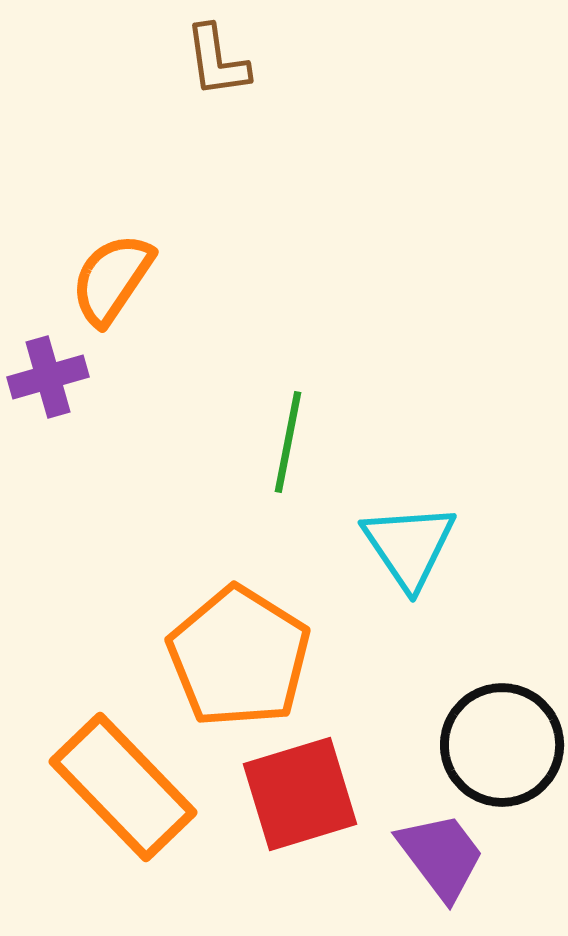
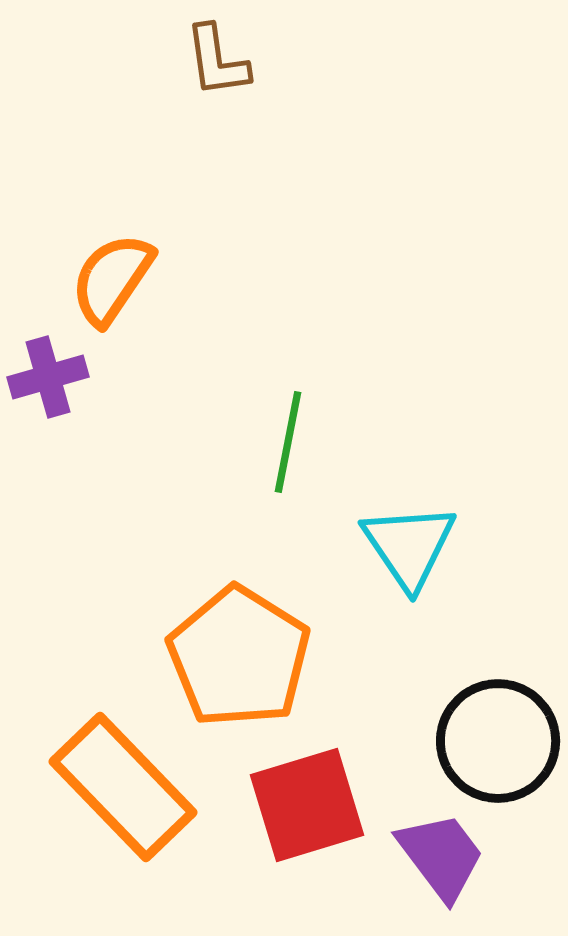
black circle: moved 4 px left, 4 px up
red square: moved 7 px right, 11 px down
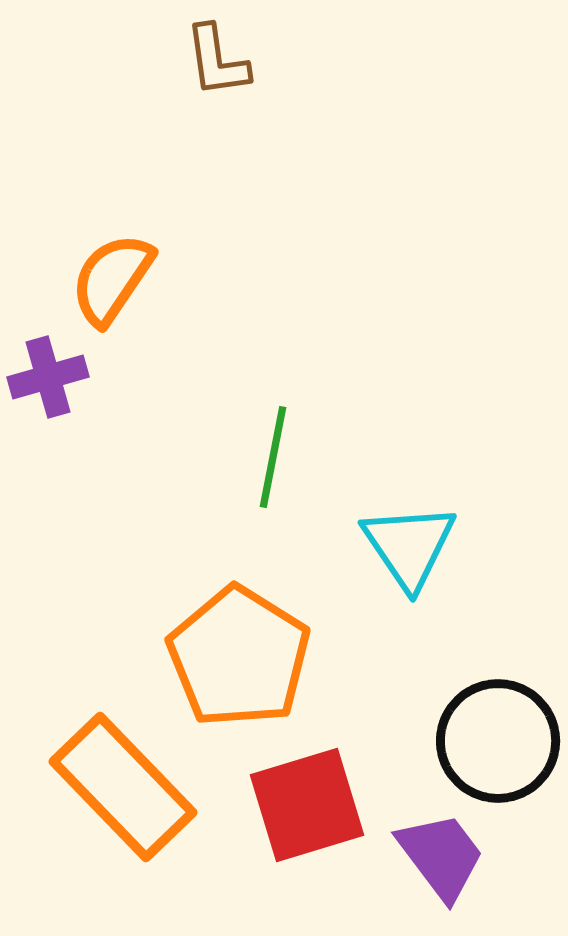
green line: moved 15 px left, 15 px down
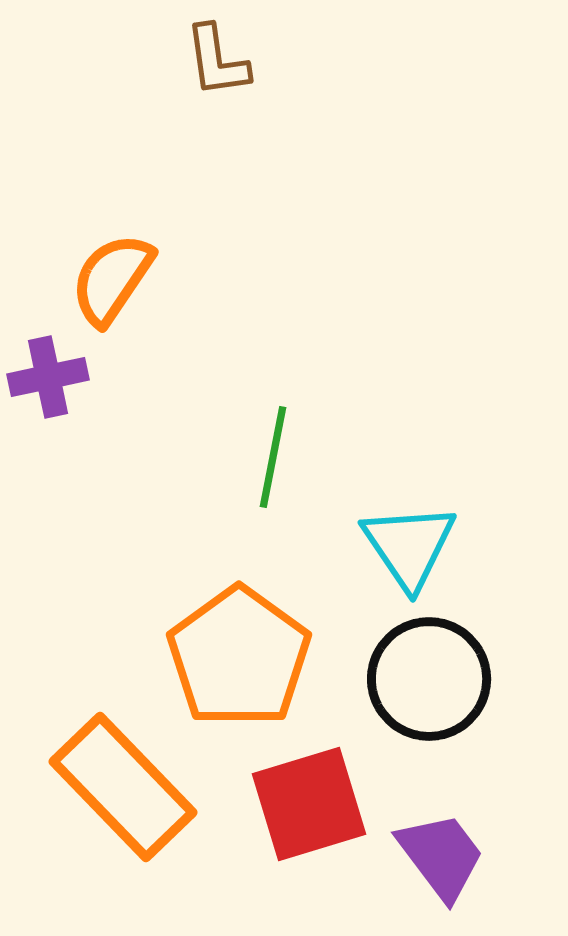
purple cross: rotated 4 degrees clockwise
orange pentagon: rotated 4 degrees clockwise
black circle: moved 69 px left, 62 px up
red square: moved 2 px right, 1 px up
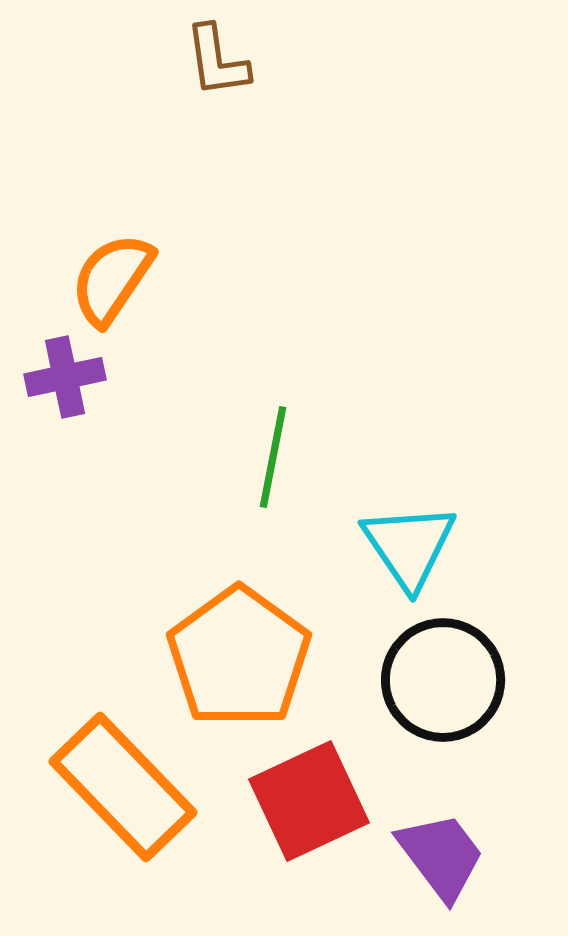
purple cross: moved 17 px right
black circle: moved 14 px right, 1 px down
red square: moved 3 px up; rotated 8 degrees counterclockwise
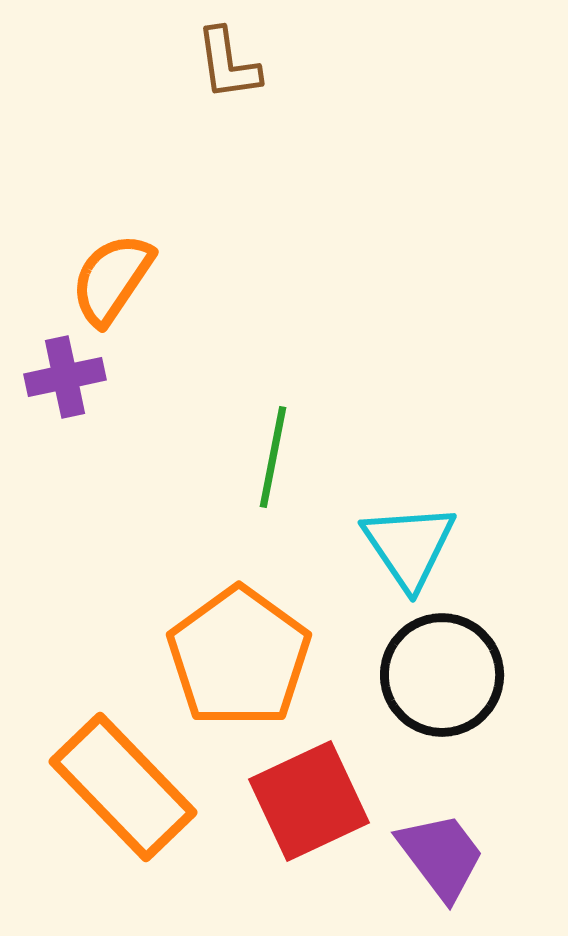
brown L-shape: moved 11 px right, 3 px down
black circle: moved 1 px left, 5 px up
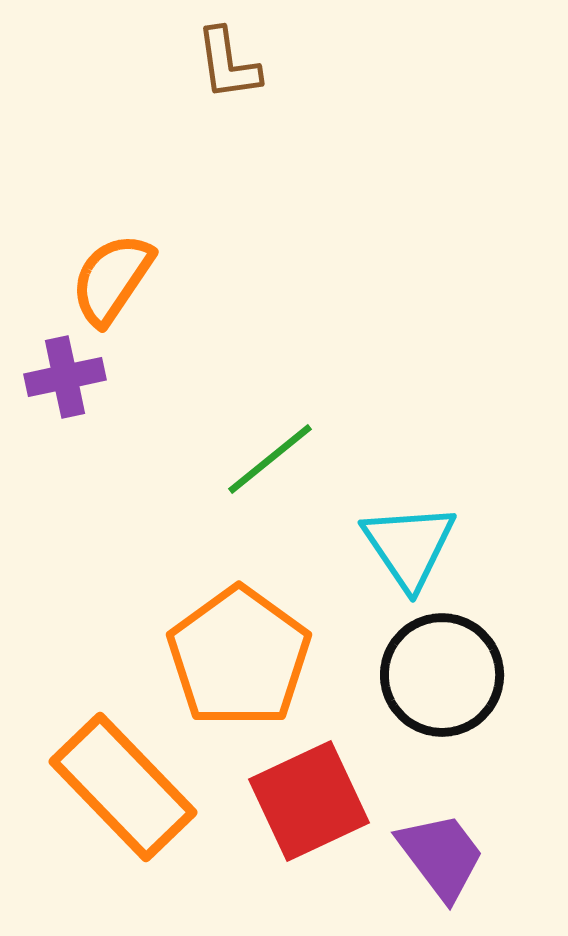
green line: moved 3 px left, 2 px down; rotated 40 degrees clockwise
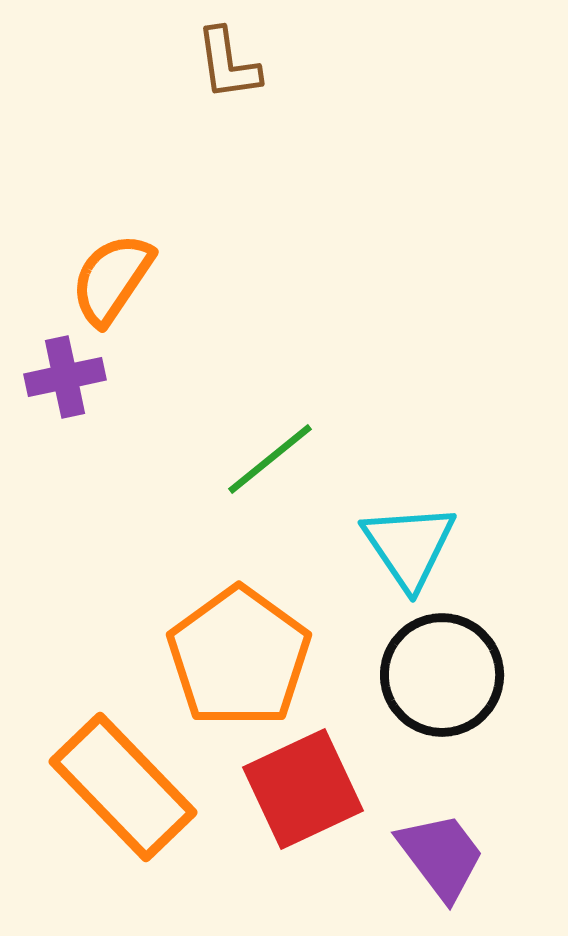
red square: moved 6 px left, 12 px up
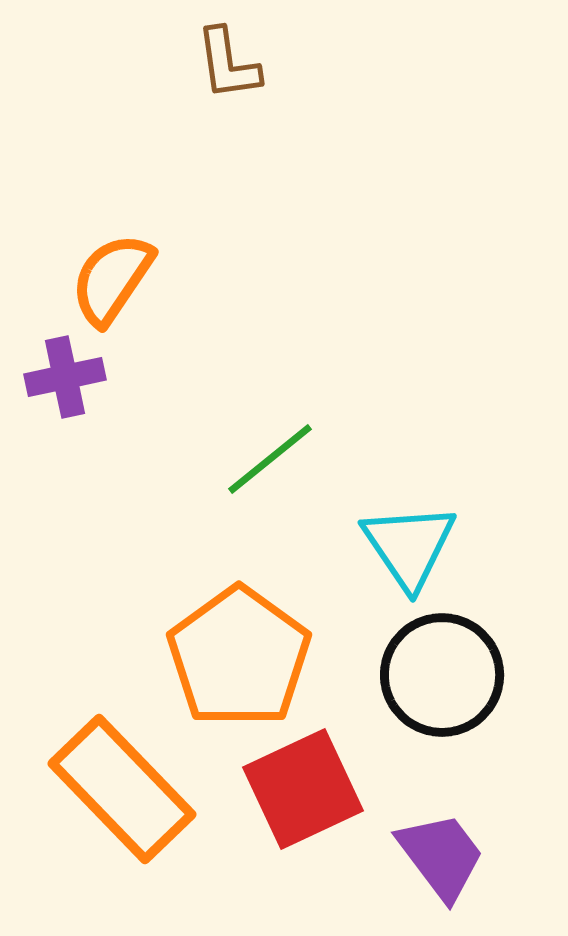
orange rectangle: moved 1 px left, 2 px down
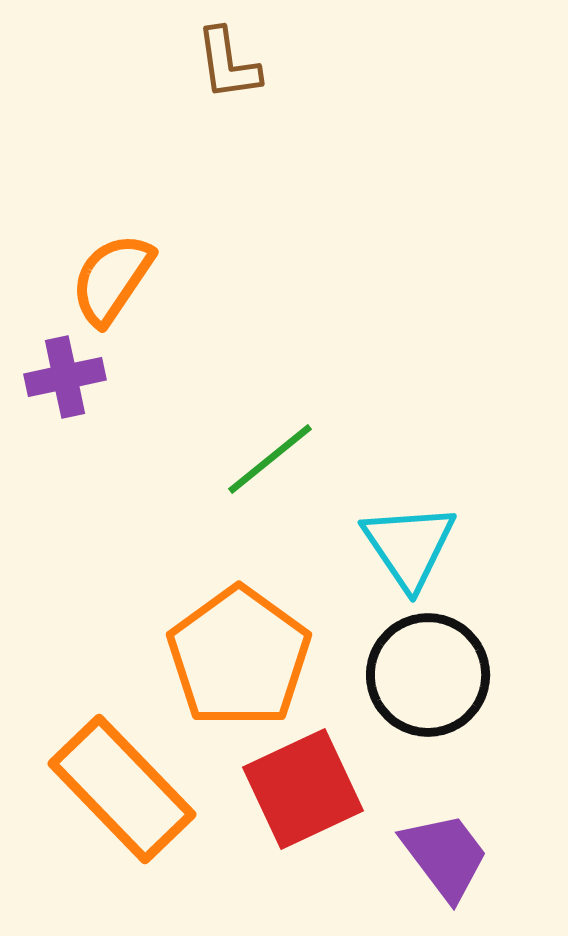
black circle: moved 14 px left
purple trapezoid: moved 4 px right
